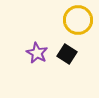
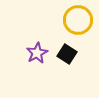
purple star: rotated 15 degrees clockwise
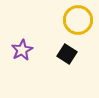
purple star: moved 15 px left, 3 px up
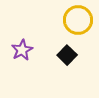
black square: moved 1 px down; rotated 12 degrees clockwise
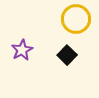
yellow circle: moved 2 px left, 1 px up
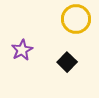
black square: moved 7 px down
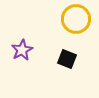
black square: moved 3 px up; rotated 24 degrees counterclockwise
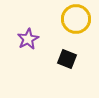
purple star: moved 6 px right, 11 px up
